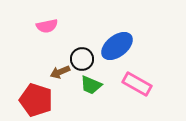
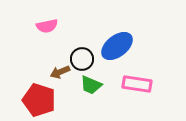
pink rectangle: rotated 20 degrees counterclockwise
red pentagon: moved 3 px right
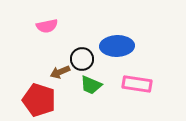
blue ellipse: rotated 36 degrees clockwise
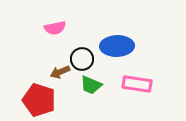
pink semicircle: moved 8 px right, 2 px down
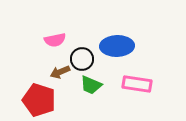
pink semicircle: moved 12 px down
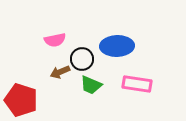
red pentagon: moved 18 px left
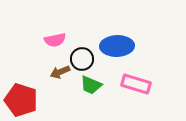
pink rectangle: moved 1 px left; rotated 8 degrees clockwise
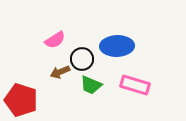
pink semicircle: rotated 20 degrees counterclockwise
pink rectangle: moved 1 px left, 1 px down
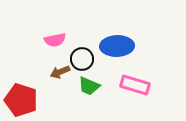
pink semicircle: rotated 20 degrees clockwise
green trapezoid: moved 2 px left, 1 px down
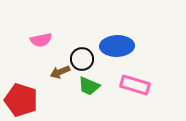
pink semicircle: moved 14 px left
